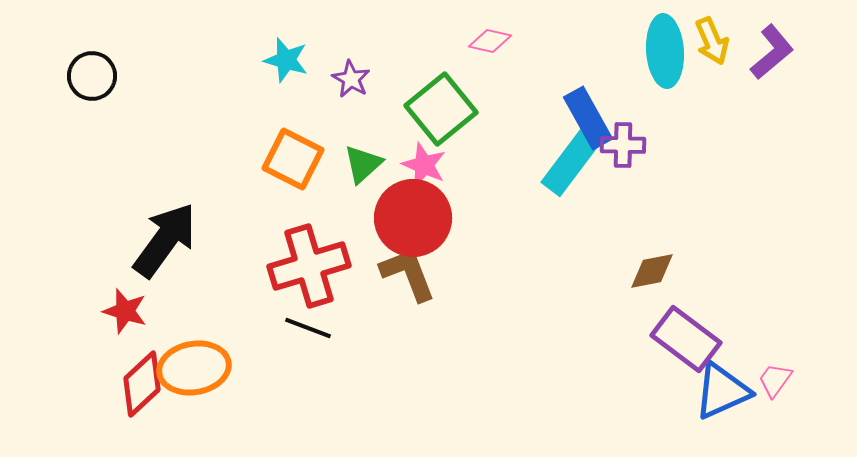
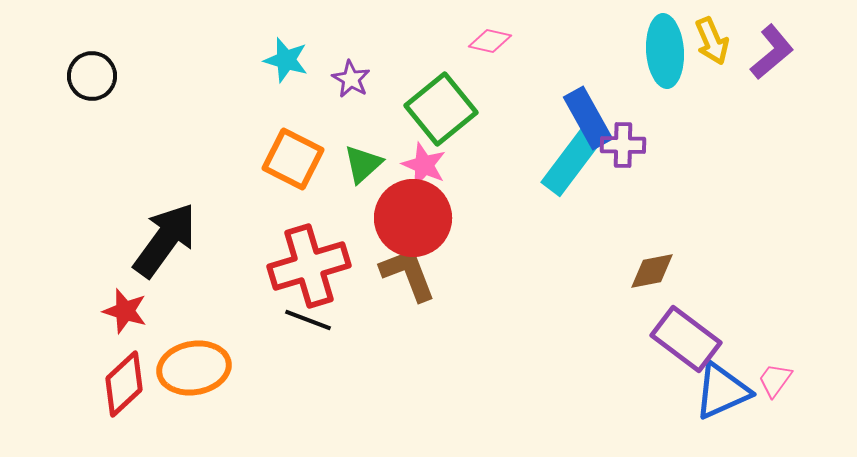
black line: moved 8 px up
red diamond: moved 18 px left
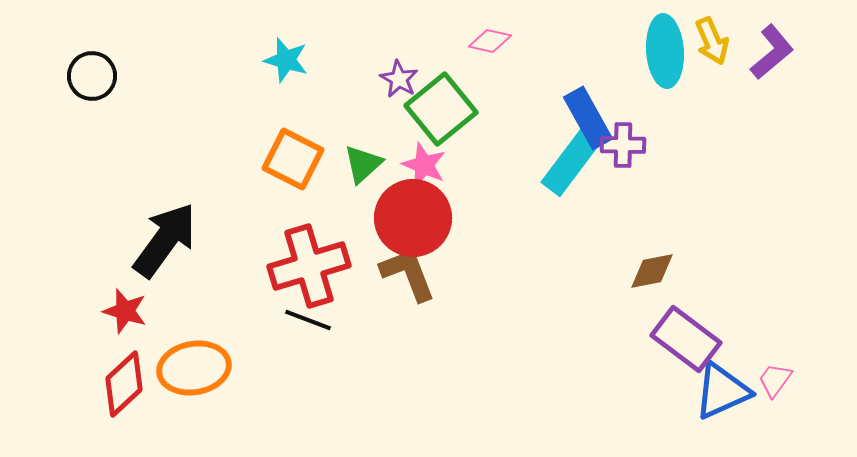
purple star: moved 48 px right
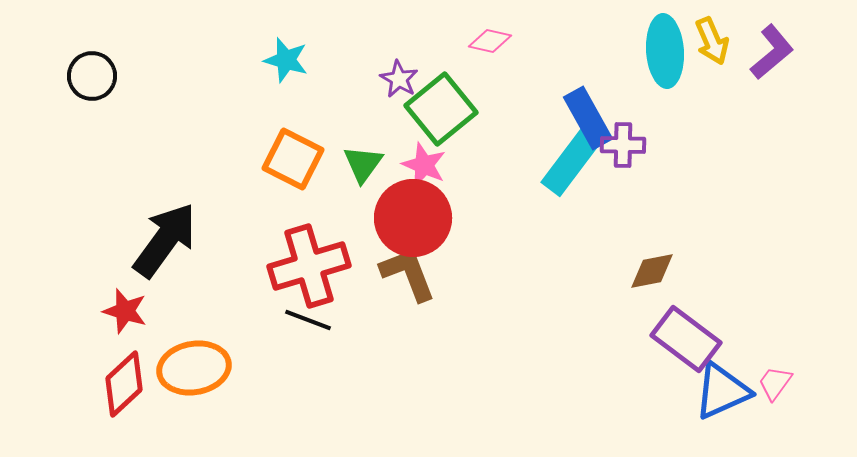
green triangle: rotated 12 degrees counterclockwise
pink trapezoid: moved 3 px down
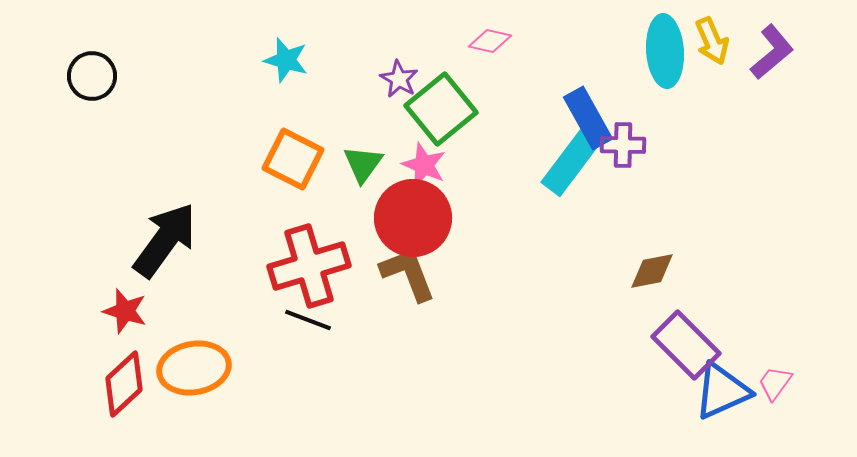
purple rectangle: moved 6 px down; rotated 8 degrees clockwise
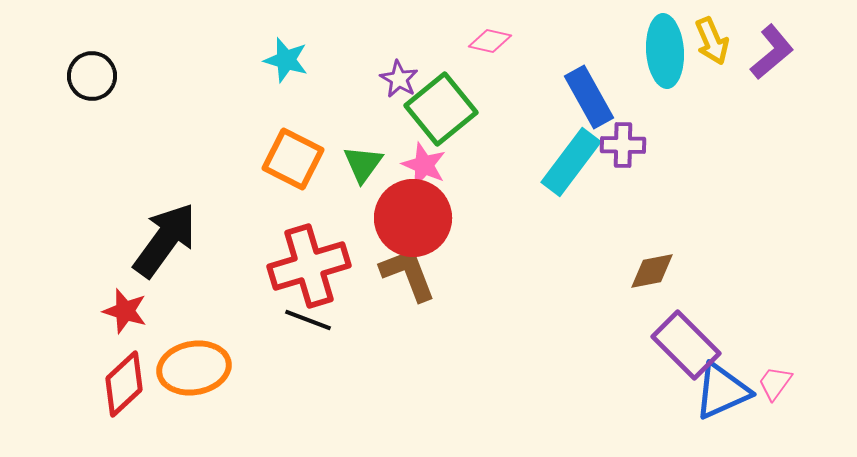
blue rectangle: moved 1 px right, 21 px up
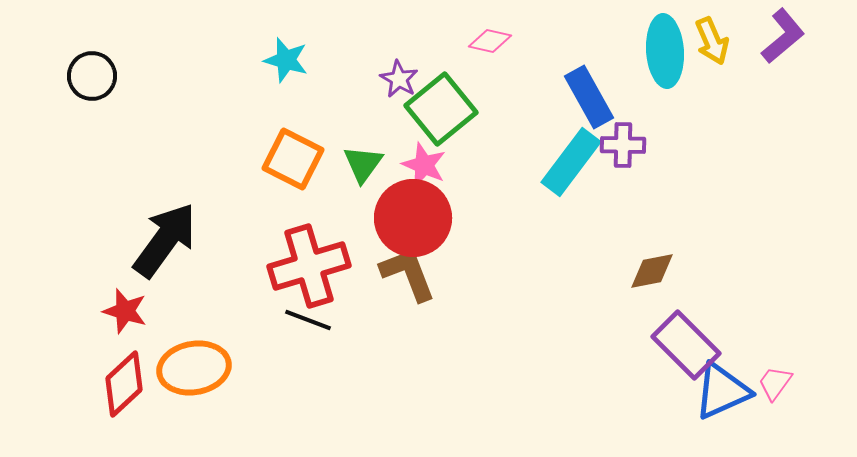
purple L-shape: moved 11 px right, 16 px up
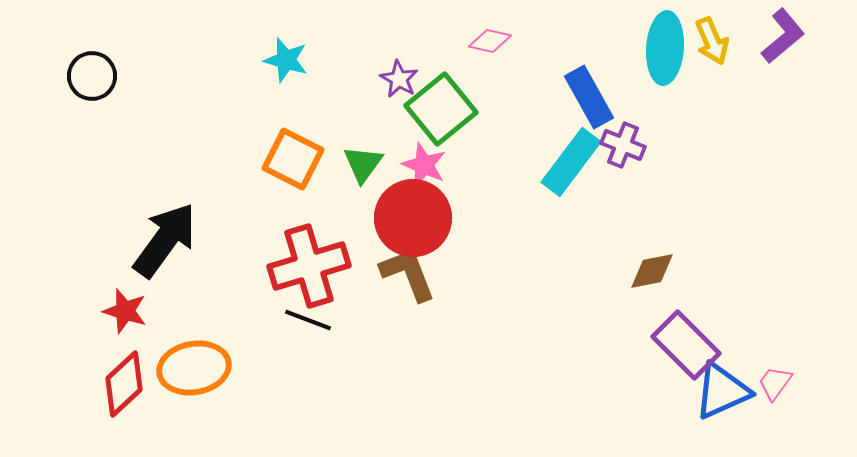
cyan ellipse: moved 3 px up; rotated 8 degrees clockwise
purple cross: rotated 21 degrees clockwise
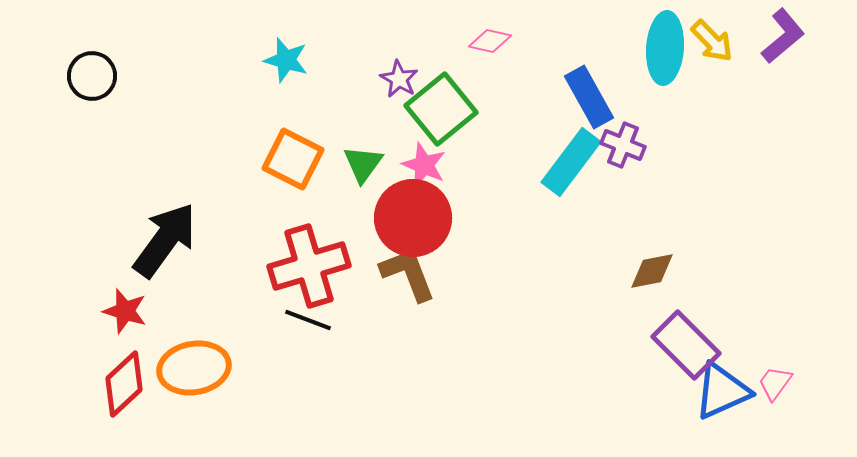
yellow arrow: rotated 21 degrees counterclockwise
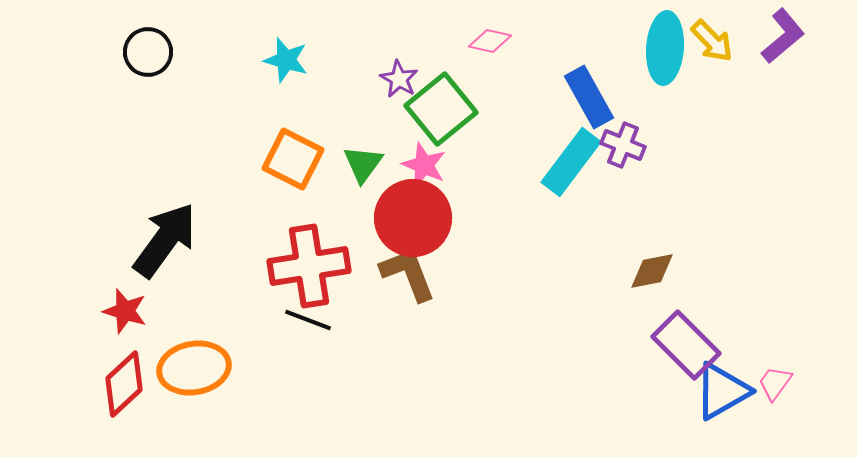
black circle: moved 56 px right, 24 px up
red cross: rotated 8 degrees clockwise
blue triangle: rotated 6 degrees counterclockwise
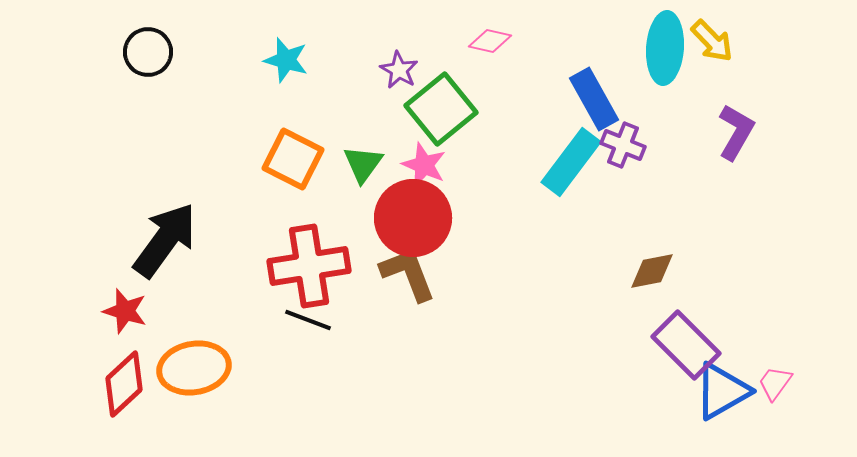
purple L-shape: moved 47 px left, 96 px down; rotated 20 degrees counterclockwise
purple star: moved 9 px up
blue rectangle: moved 5 px right, 2 px down
